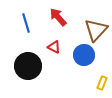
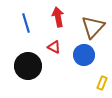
red arrow: rotated 30 degrees clockwise
brown triangle: moved 3 px left, 3 px up
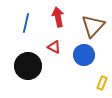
blue line: rotated 30 degrees clockwise
brown triangle: moved 1 px up
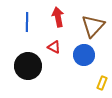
blue line: moved 1 px right, 1 px up; rotated 12 degrees counterclockwise
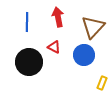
brown triangle: moved 1 px down
black circle: moved 1 px right, 4 px up
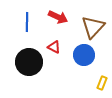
red arrow: rotated 126 degrees clockwise
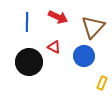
blue circle: moved 1 px down
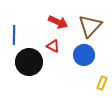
red arrow: moved 5 px down
blue line: moved 13 px left, 13 px down
brown triangle: moved 3 px left, 1 px up
red triangle: moved 1 px left, 1 px up
blue circle: moved 1 px up
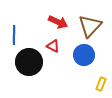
yellow rectangle: moved 1 px left, 1 px down
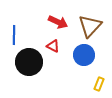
yellow rectangle: moved 2 px left
